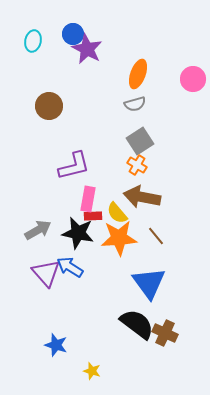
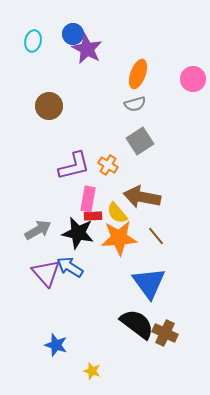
orange cross: moved 29 px left
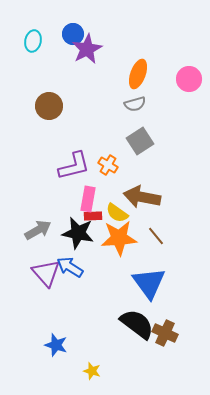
purple star: rotated 16 degrees clockwise
pink circle: moved 4 px left
yellow semicircle: rotated 15 degrees counterclockwise
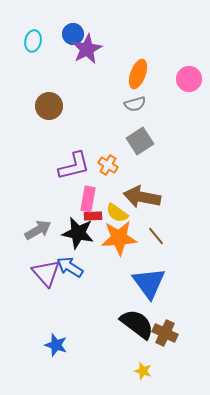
yellow star: moved 51 px right
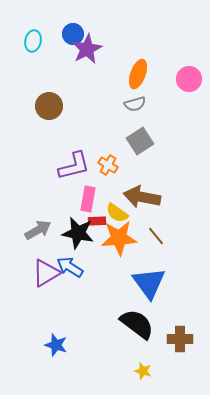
red rectangle: moved 4 px right, 5 px down
purple triangle: rotated 40 degrees clockwise
brown cross: moved 15 px right, 6 px down; rotated 25 degrees counterclockwise
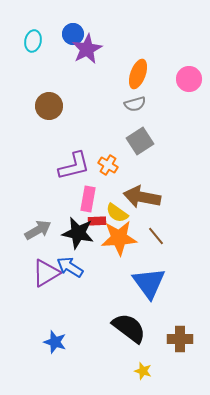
black semicircle: moved 8 px left, 4 px down
blue star: moved 1 px left, 3 px up
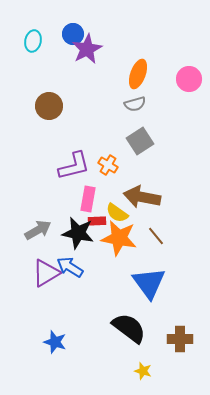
orange star: rotated 15 degrees clockwise
